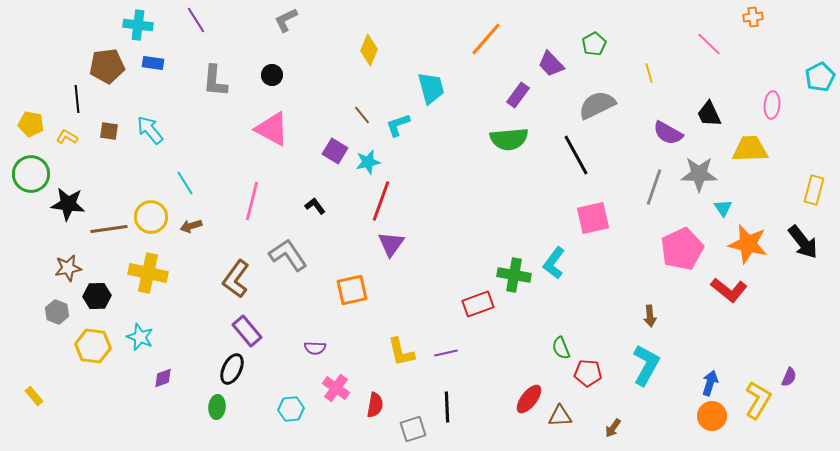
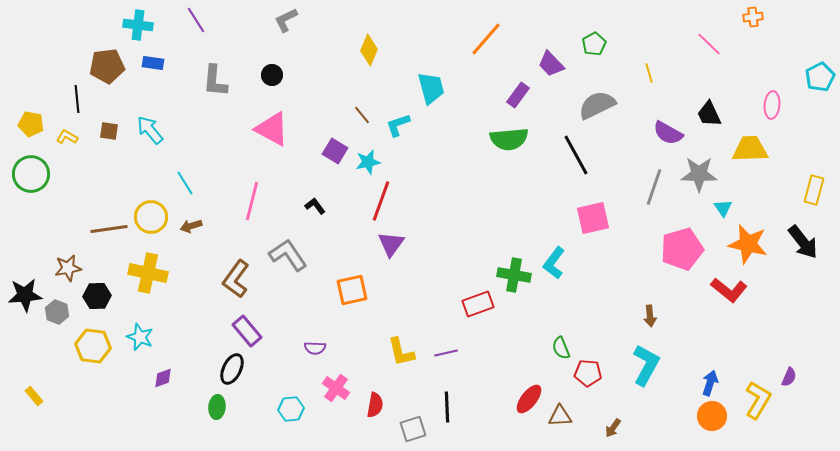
black star at (68, 204): moved 43 px left, 91 px down; rotated 12 degrees counterclockwise
pink pentagon at (682, 249): rotated 9 degrees clockwise
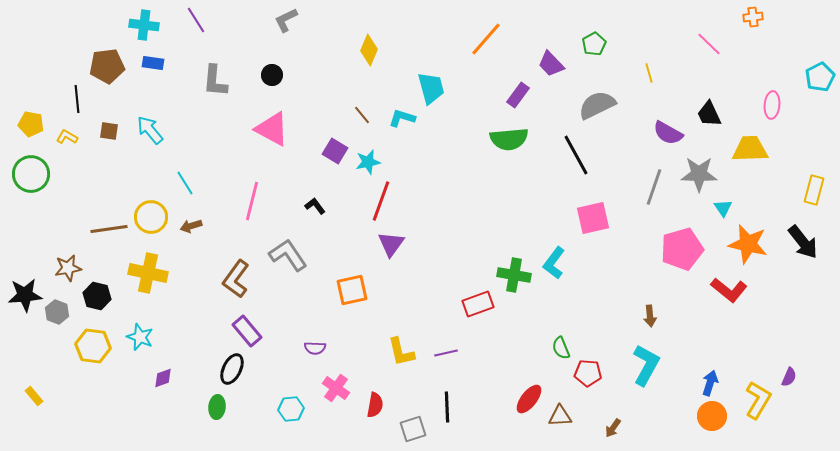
cyan cross at (138, 25): moved 6 px right
cyan L-shape at (398, 125): moved 4 px right, 7 px up; rotated 36 degrees clockwise
black hexagon at (97, 296): rotated 16 degrees clockwise
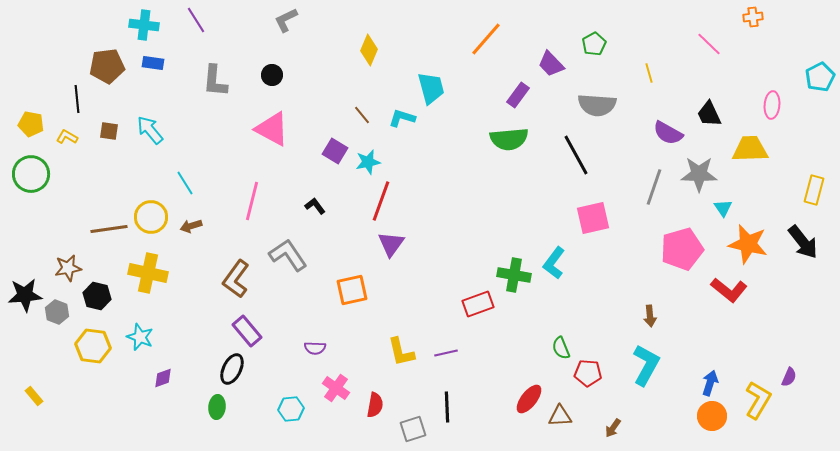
gray semicircle at (597, 105): rotated 150 degrees counterclockwise
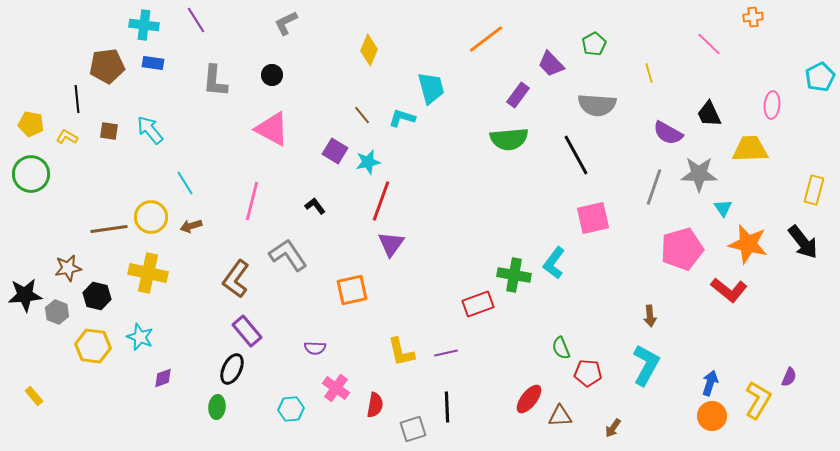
gray L-shape at (286, 20): moved 3 px down
orange line at (486, 39): rotated 12 degrees clockwise
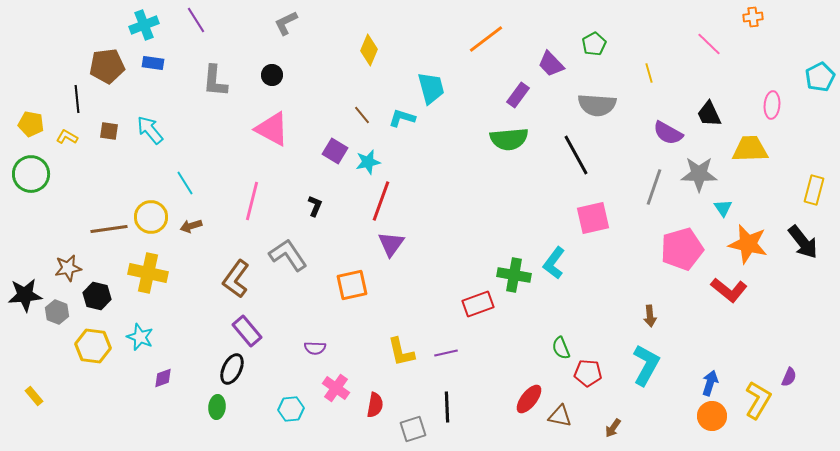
cyan cross at (144, 25): rotated 28 degrees counterclockwise
black L-shape at (315, 206): rotated 60 degrees clockwise
orange square at (352, 290): moved 5 px up
brown triangle at (560, 416): rotated 15 degrees clockwise
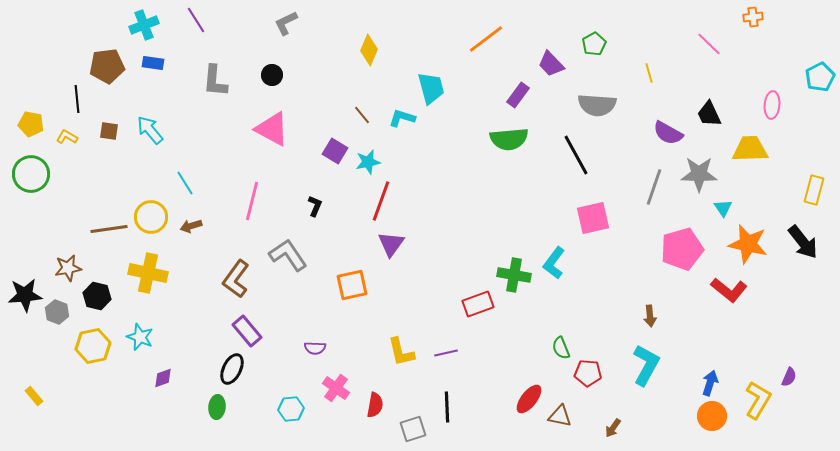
yellow hexagon at (93, 346): rotated 20 degrees counterclockwise
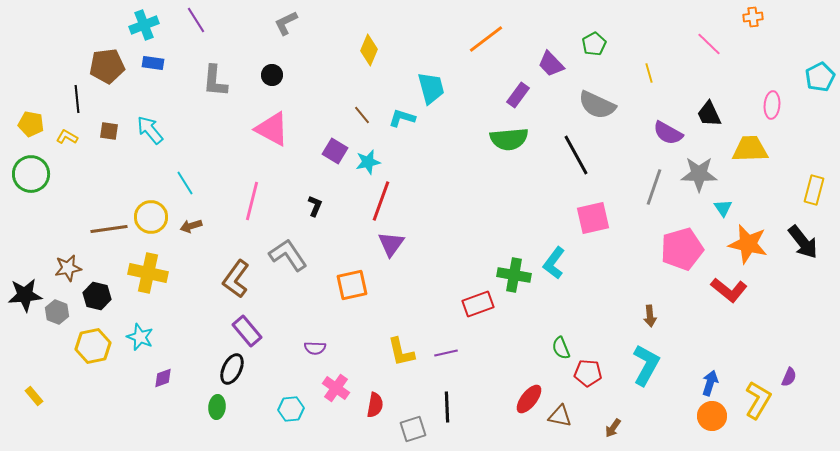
gray semicircle at (597, 105): rotated 21 degrees clockwise
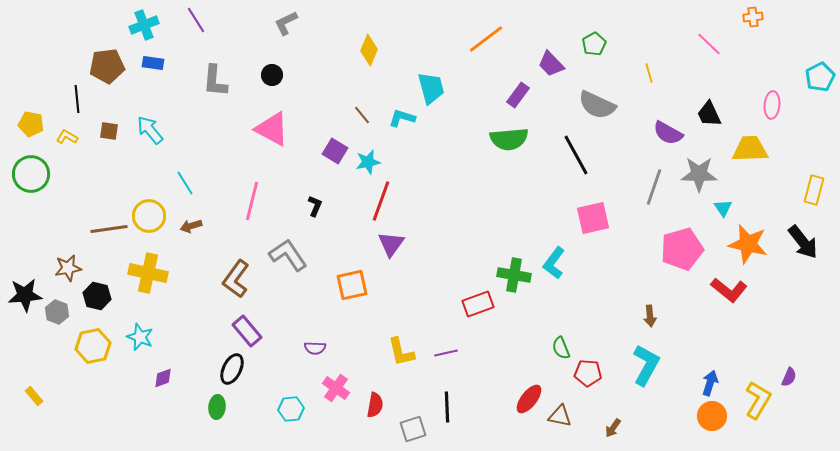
yellow circle at (151, 217): moved 2 px left, 1 px up
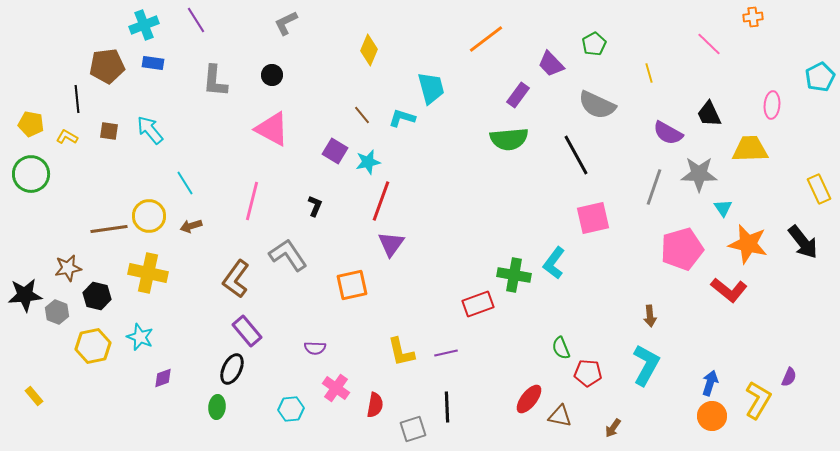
yellow rectangle at (814, 190): moved 5 px right, 1 px up; rotated 40 degrees counterclockwise
